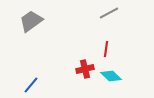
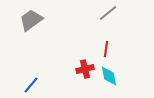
gray line: moved 1 px left; rotated 12 degrees counterclockwise
gray trapezoid: moved 1 px up
cyan diamond: moved 2 px left; rotated 35 degrees clockwise
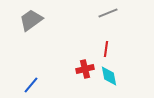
gray line: rotated 18 degrees clockwise
